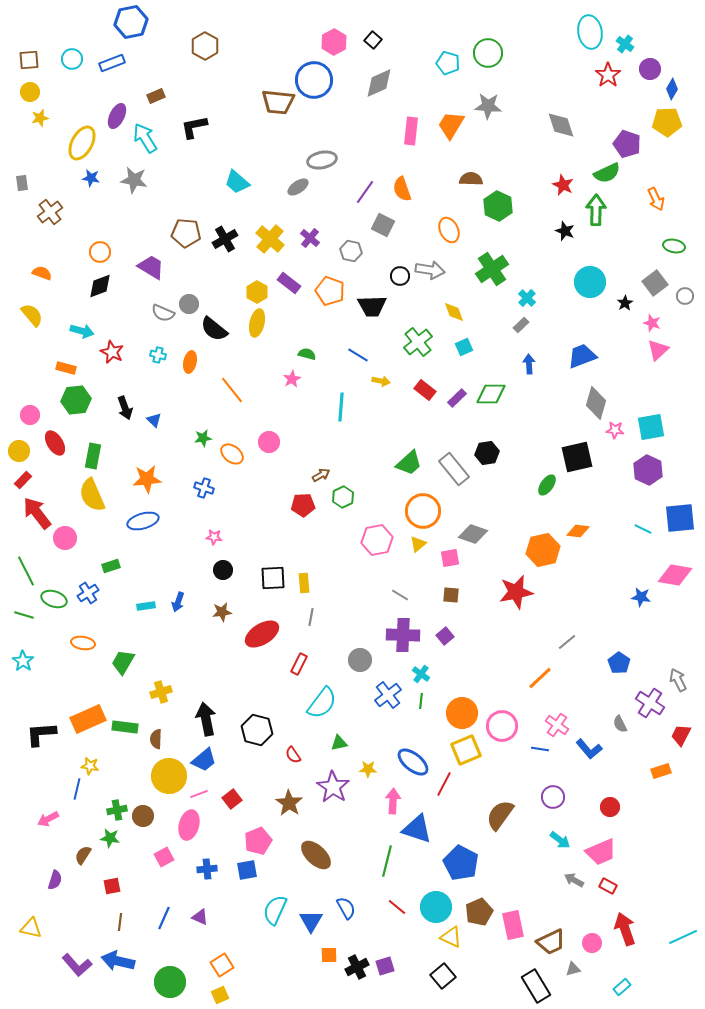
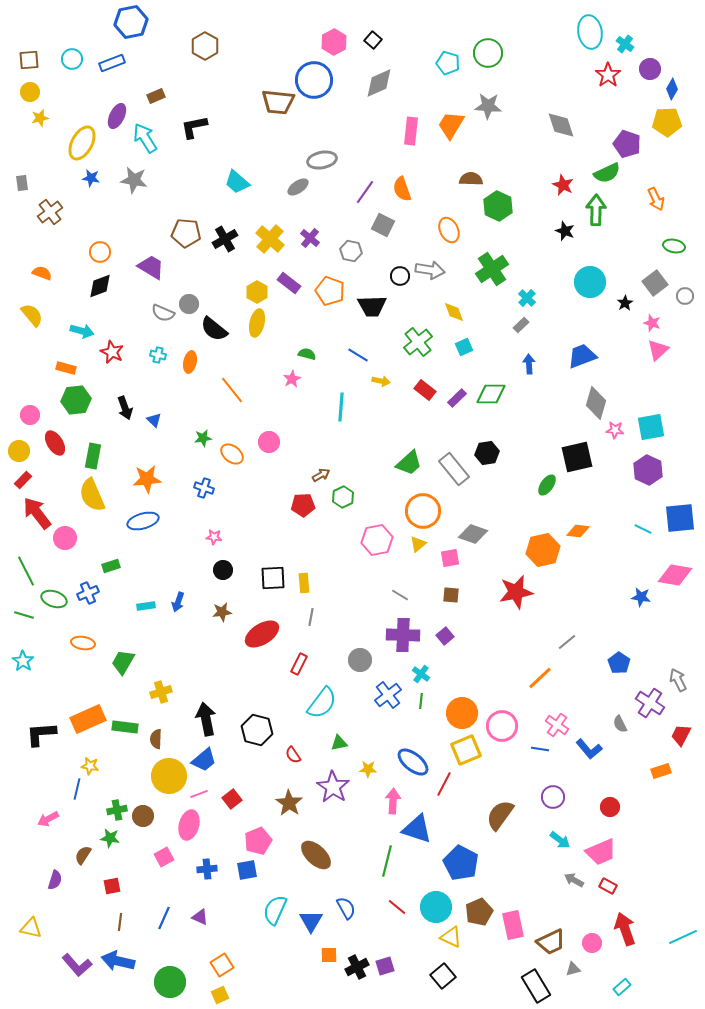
blue cross at (88, 593): rotated 10 degrees clockwise
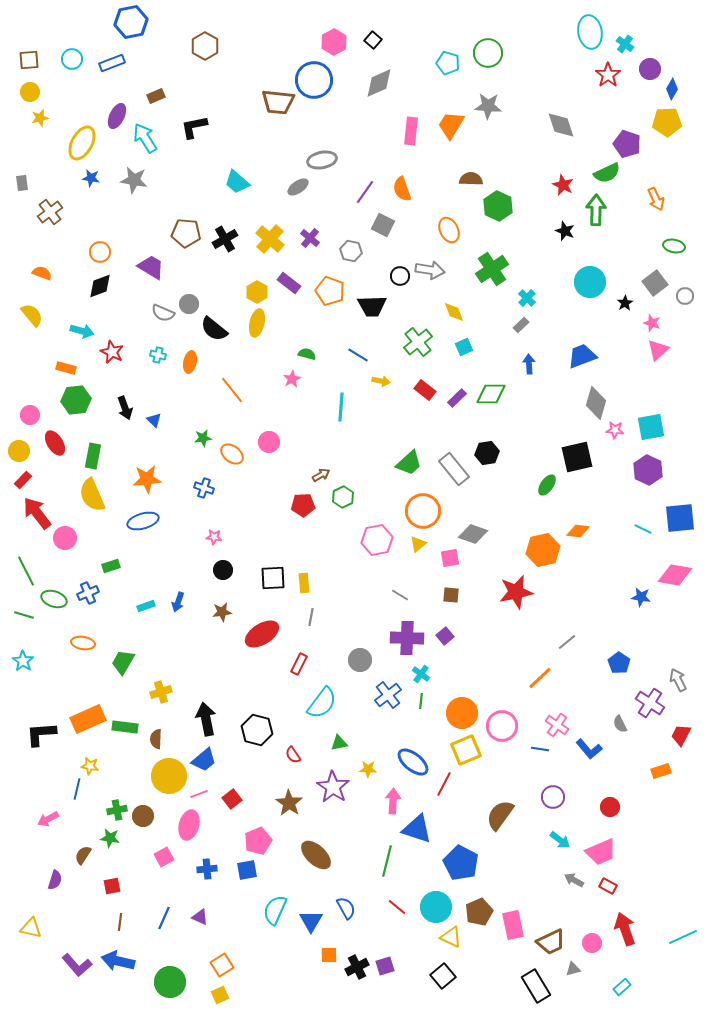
cyan rectangle at (146, 606): rotated 12 degrees counterclockwise
purple cross at (403, 635): moved 4 px right, 3 px down
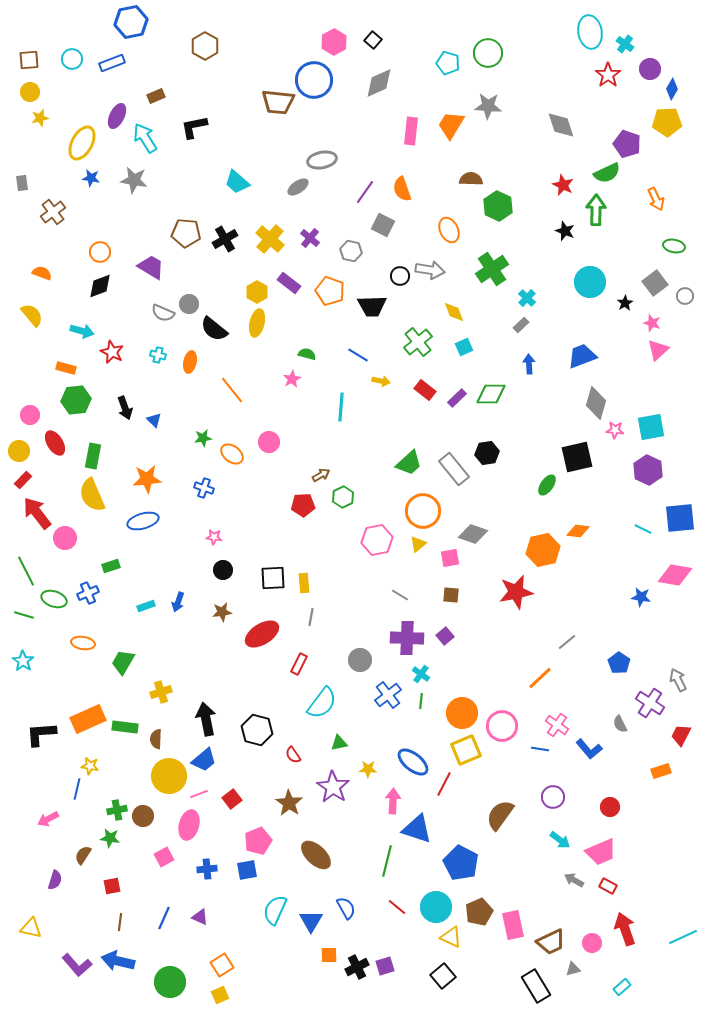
brown cross at (50, 212): moved 3 px right
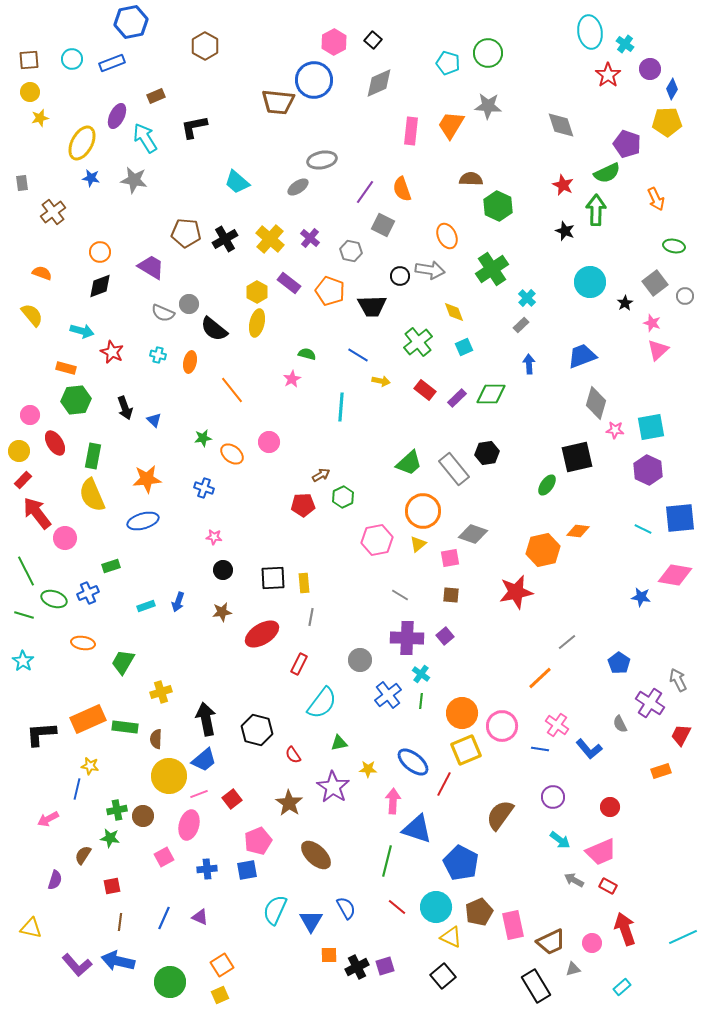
orange ellipse at (449, 230): moved 2 px left, 6 px down
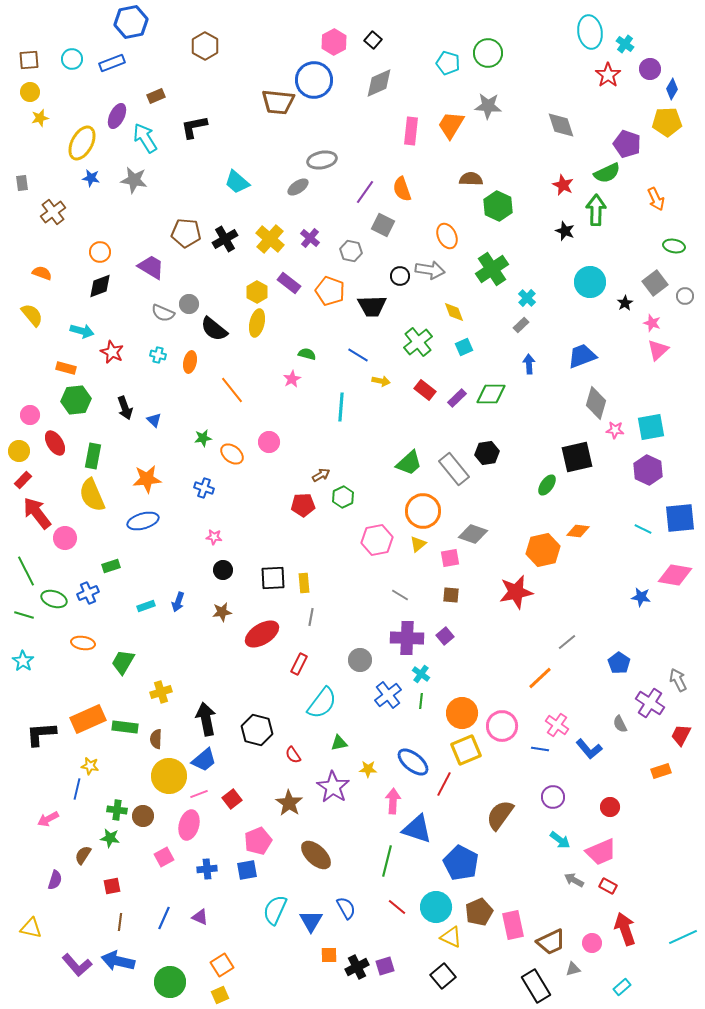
green cross at (117, 810): rotated 18 degrees clockwise
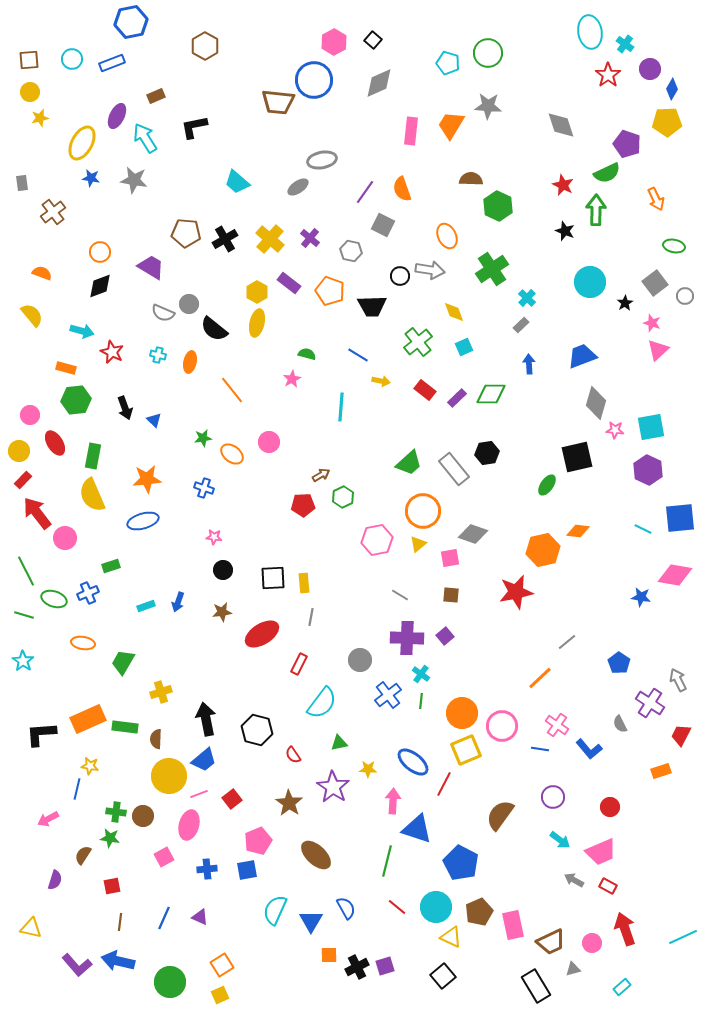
green cross at (117, 810): moved 1 px left, 2 px down
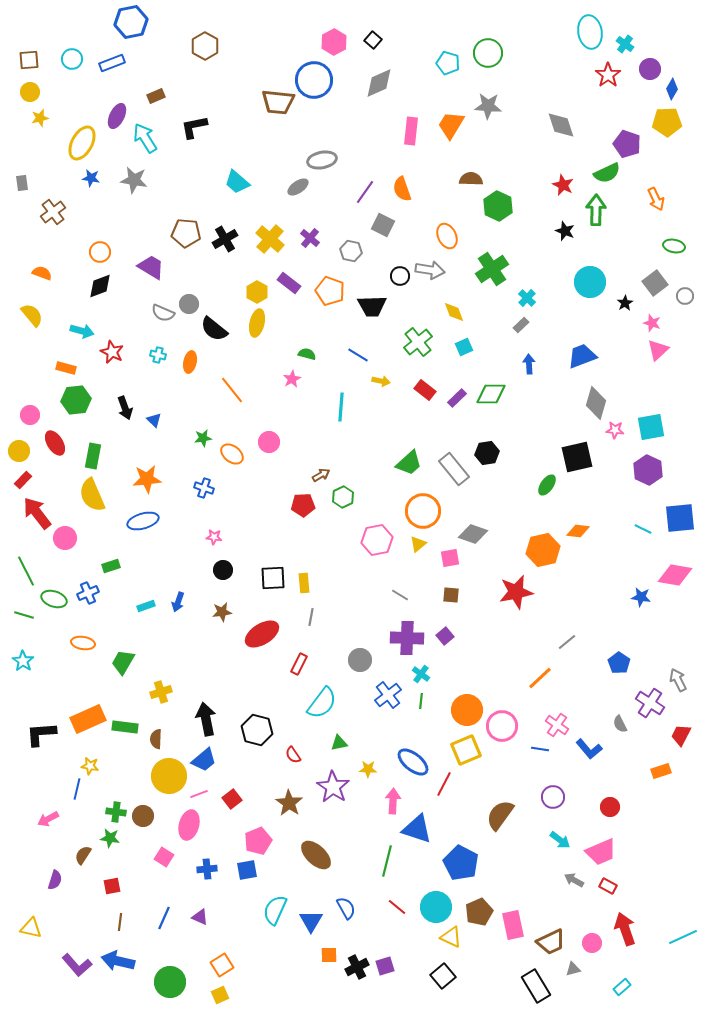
orange circle at (462, 713): moved 5 px right, 3 px up
pink square at (164, 857): rotated 30 degrees counterclockwise
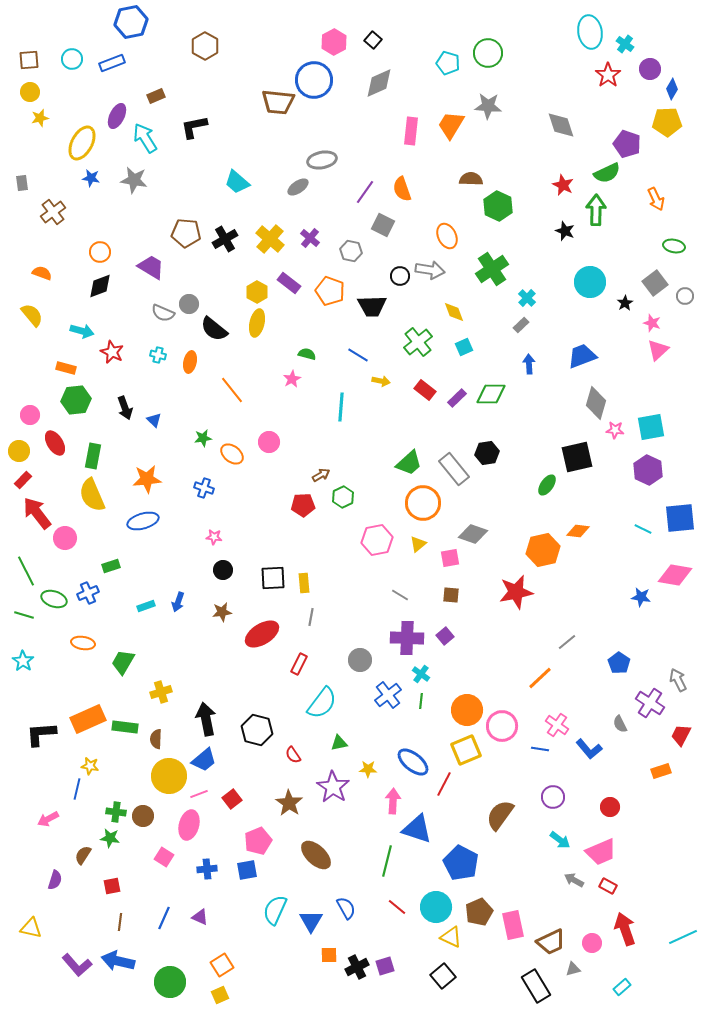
orange circle at (423, 511): moved 8 px up
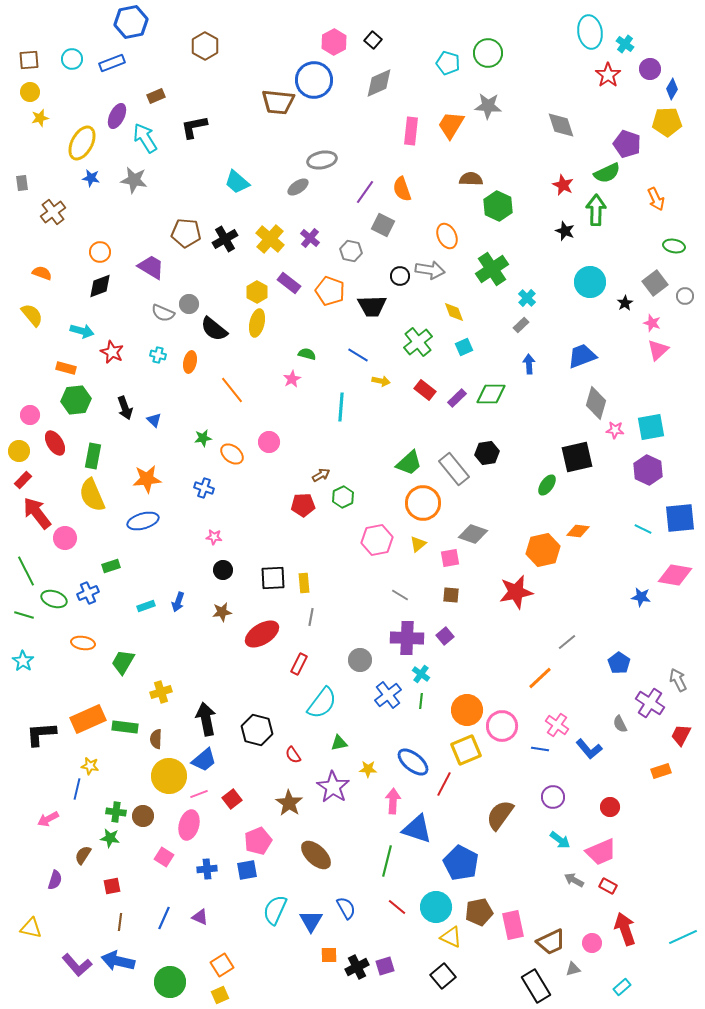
brown pentagon at (479, 912): rotated 12 degrees clockwise
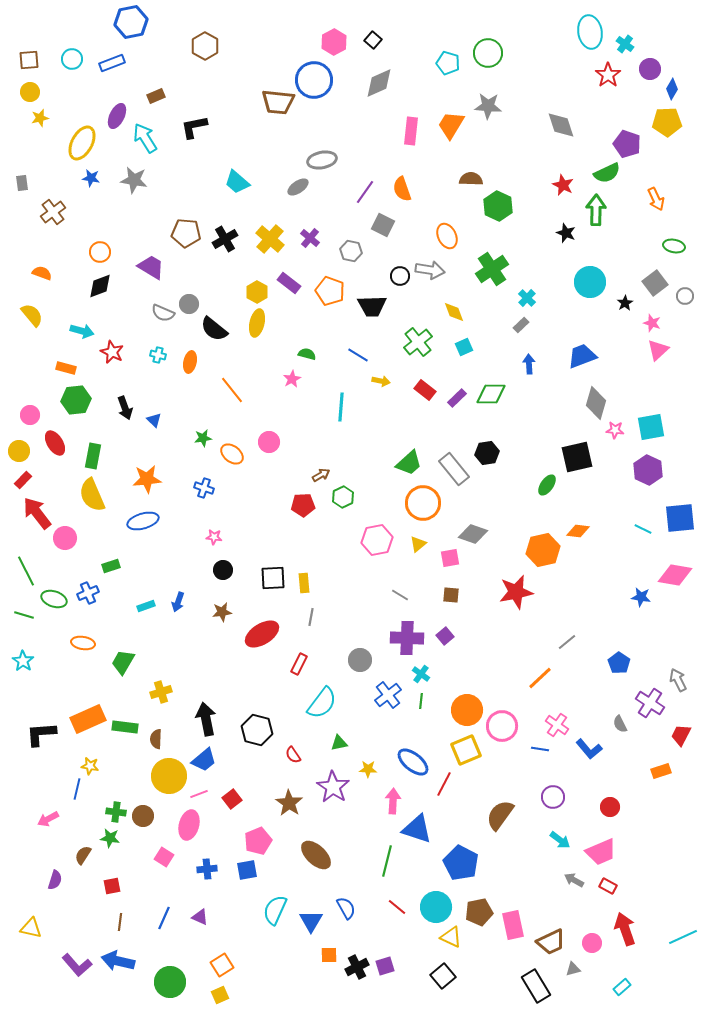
black star at (565, 231): moved 1 px right, 2 px down
